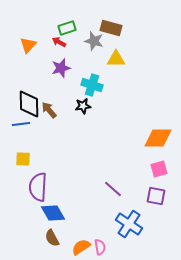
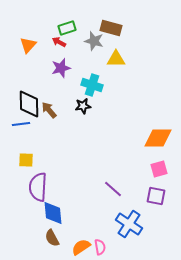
yellow square: moved 3 px right, 1 px down
blue diamond: rotated 25 degrees clockwise
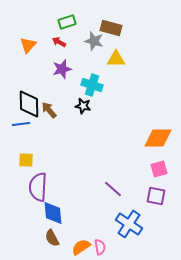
green rectangle: moved 6 px up
purple star: moved 1 px right, 1 px down
black star: rotated 21 degrees clockwise
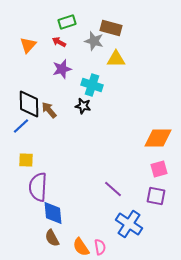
blue line: moved 2 px down; rotated 36 degrees counterclockwise
orange semicircle: rotated 90 degrees counterclockwise
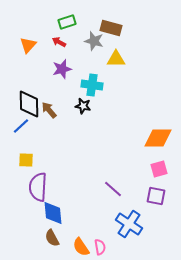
cyan cross: rotated 10 degrees counterclockwise
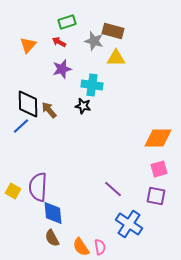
brown rectangle: moved 2 px right, 3 px down
yellow triangle: moved 1 px up
black diamond: moved 1 px left
yellow square: moved 13 px left, 31 px down; rotated 28 degrees clockwise
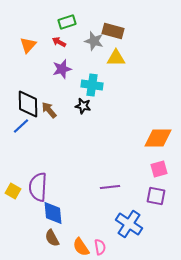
purple line: moved 3 px left, 2 px up; rotated 48 degrees counterclockwise
